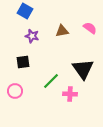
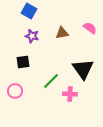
blue square: moved 4 px right
brown triangle: moved 2 px down
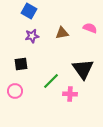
pink semicircle: rotated 16 degrees counterclockwise
purple star: rotated 24 degrees counterclockwise
black square: moved 2 px left, 2 px down
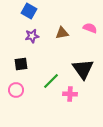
pink circle: moved 1 px right, 1 px up
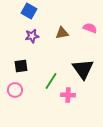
black square: moved 2 px down
green line: rotated 12 degrees counterclockwise
pink circle: moved 1 px left
pink cross: moved 2 px left, 1 px down
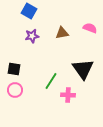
black square: moved 7 px left, 3 px down; rotated 16 degrees clockwise
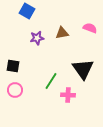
blue square: moved 2 px left
purple star: moved 5 px right, 2 px down
black square: moved 1 px left, 3 px up
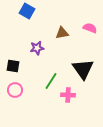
purple star: moved 10 px down
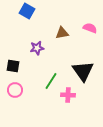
black triangle: moved 2 px down
